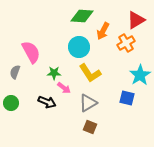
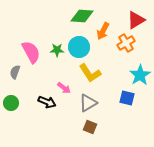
green star: moved 3 px right, 23 px up
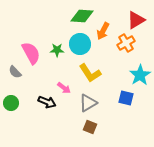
cyan circle: moved 1 px right, 3 px up
pink semicircle: moved 1 px down
gray semicircle: rotated 64 degrees counterclockwise
blue square: moved 1 px left
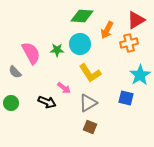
orange arrow: moved 4 px right, 1 px up
orange cross: moved 3 px right; rotated 18 degrees clockwise
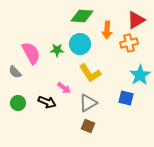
orange arrow: rotated 24 degrees counterclockwise
green circle: moved 7 px right
brown square: moved 2 px left, 1 px up
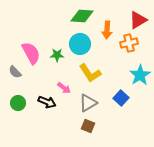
red triangle: moved 2 px right
green star: moved 5 px down
blue square: moved 5 px left; rotated 28 degrees clockwise
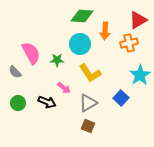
orange arrow: moved 2 px left, 1 px down
green star: moved 5 px down
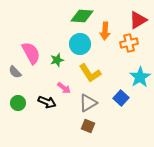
green star: rotated 16 degrees counterclockwise
cyan star: moved 2 px down
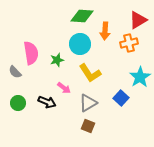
pink semicircle: rotated 20 degrees clockwise
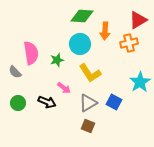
cyan star: moved 5 px down
blue square: moved 7 px left, 4 px down; rotated 14 degrees counterclockwise
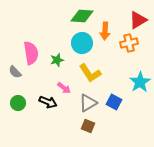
cyan circle: moved 2 px right, 1 px up
black arrow: moved 1 px right
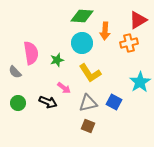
gray triangle: rotated 18 degrees clockwise
